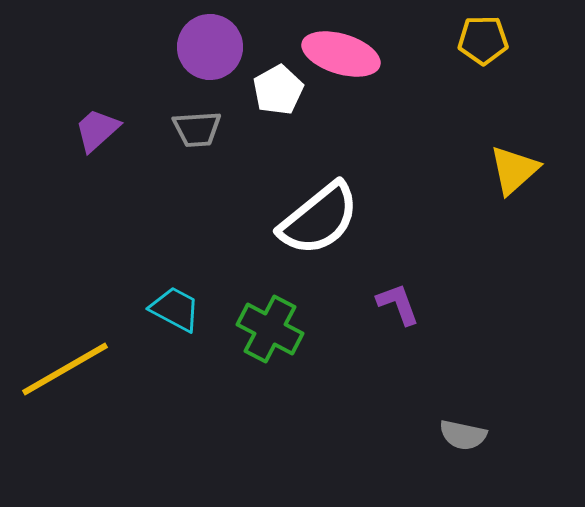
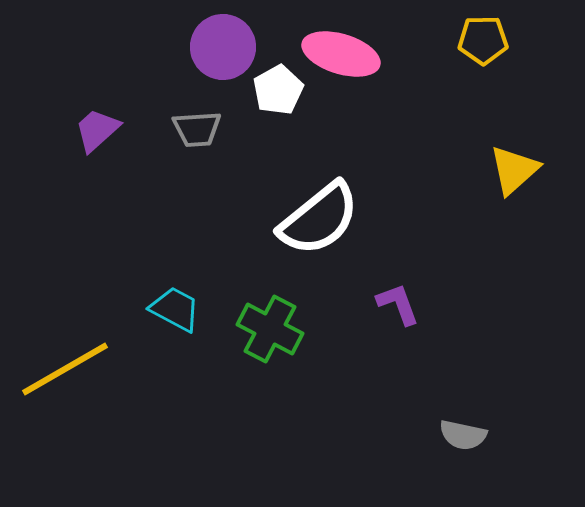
purple circle: moved 13 px right
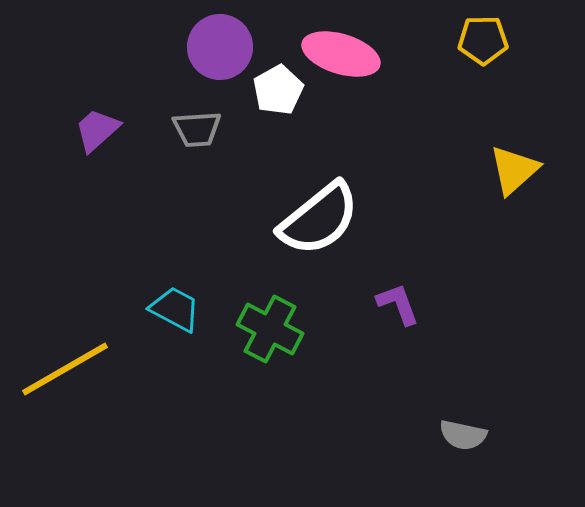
purple circle: moved 3 px left
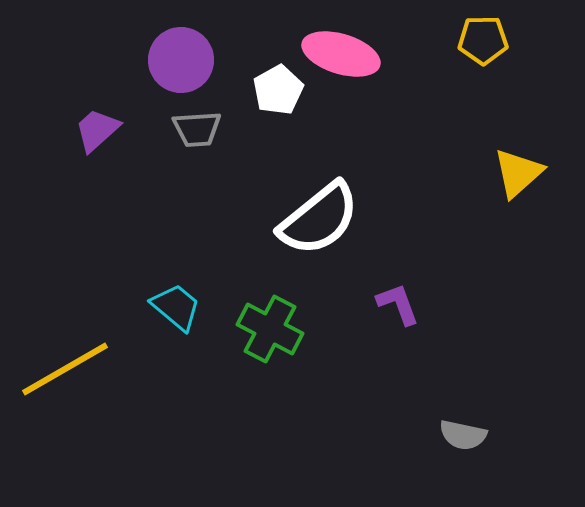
purple circle: moved 39 px left, 13 px down
yellow triangle: moved 4 px right, 3 px down
cyan trapezoid: moved 1 px right, 2 px up; rotated 12 degrees clockwise
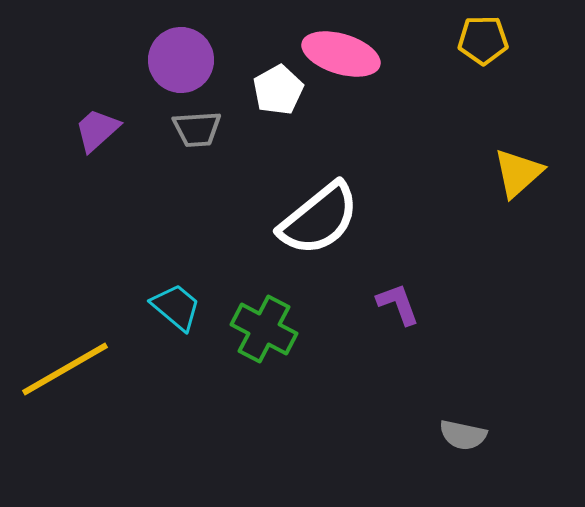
green cross: moved 6 px left
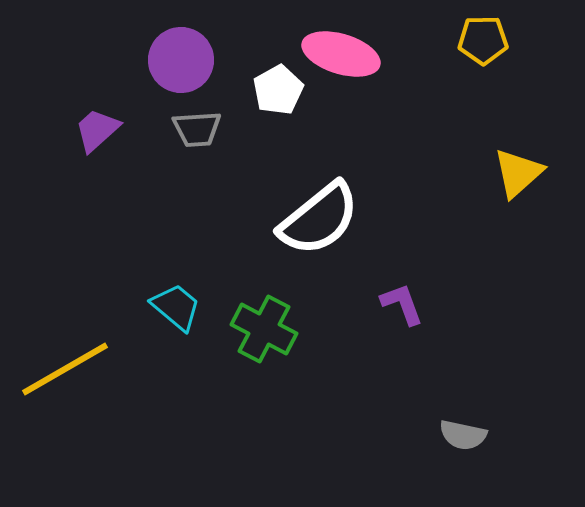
purple L-shape: moved 4 px right
